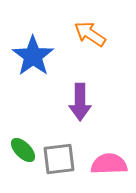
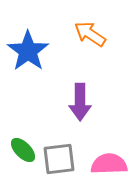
blue star: moved 5 px left, 5 px up
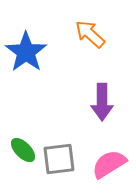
orange arrow: rotated 8 degrees clockwise
blue star: moved 2 px left, 1 px down
purple arrow: moved 22 px right
pink semicircle: rotated 30 degrees counterclockwise
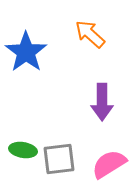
green ellipse: rotated 36 degrees counterclockwise
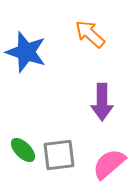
blue star: rotated 18 degrees counterclockwise
green ellipse: rotated 36 degrees clockwise
gray square: moved 4 px up
pink semicircle: rotated 9 degrees counterclockwise
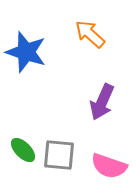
purple arrow: rotated 24 degrees clockwise
gray square: rotated 12 degrees clockwise
pink semicircle: moved 2 px down; rotated 120 degrees counterclockwise
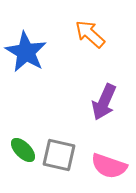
blue star: rotated 12 degrees clockwise
purple arrow: moved 2 px right
gray square: rotated 8 degrees clockwise
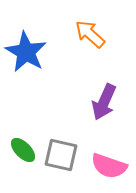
gray square: moved 2 px right
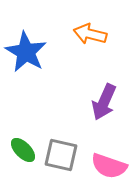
orange arrow: rotated 28 degrees counterclockwise
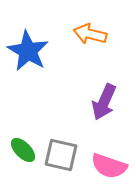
blue star: moved 2 px right, 1 px up
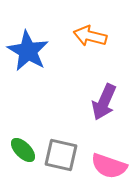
orange arrow: moved 2 px down
